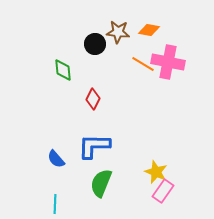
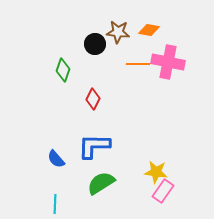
orange line: moved 5 px left; rotated 30 degrees counterclockwise
green diamond: rotated 25 degrees clockwise
yellow star: rotated 15 degrees counterclockwise
green semicircle: rotated 36 degrees clockwise
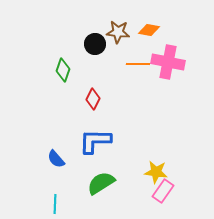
blue L-shape: moved 1 px right, 5 px up
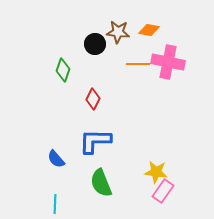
green semicircle: rotated 80 degrees counterclockwise
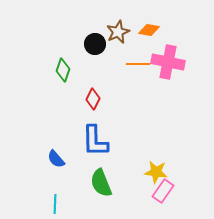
brown star: rotated 30 degrees counterclockwise
blue L-shape: rotated 92 degrees counterclockwise
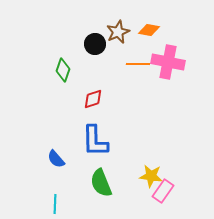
red diamond: rotated 45 degrees clockwise
yellow star: moved 5 px left, 4 px down
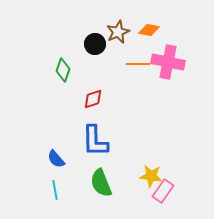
cyan line: moved 14 px up; rotated 12 degrees counterclockwise
